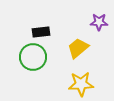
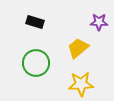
black rectangle: moved 6 px left, 10 px up; rotated 24 degrees clockwise
green circle: moved 3 px right, 6 px down
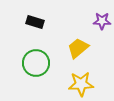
purple star: moved 3 px right, 1 px up
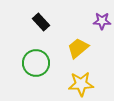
black rectangle: moved 6 px right; rotated 30 degrees clockwise
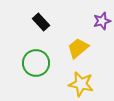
purple star: rotated 18 degrees counterclockwise
yellow star: rotated 15 degrees clockwise
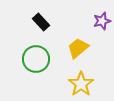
green circle: moved 4 px up
yellow star: rotated 25 degrees clockwise
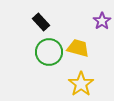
purple star: rotated 18 degrees counterclockwise
yellow trapezoid: rotated 55 degrees clockwise
green circle: moved 13 px right, 7 px up
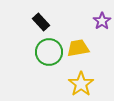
yellow trapezoid: rotated 25 degrees counterclockwise
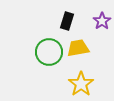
black rectangle: moved 26 px right, 1 px up; rotated 60 degrees clockwise
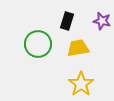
purple star: rotated 24 degrees counterclockwise
green circle: moved 11 px left, 8 px up
